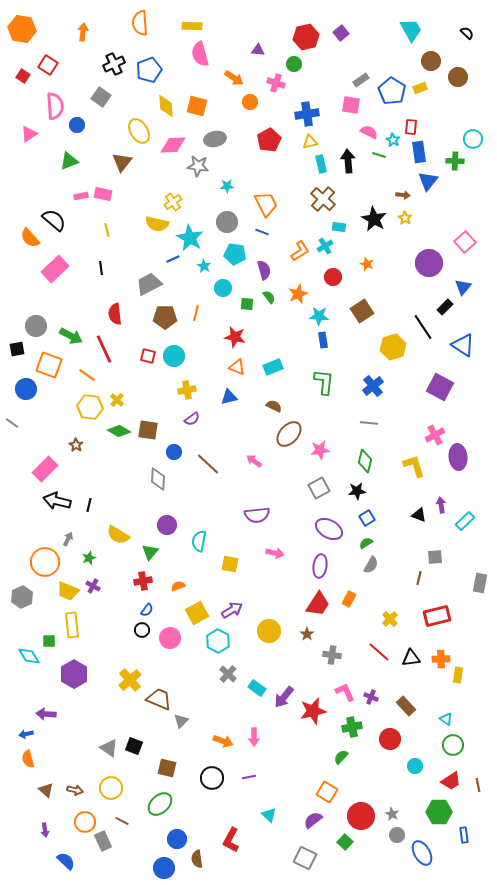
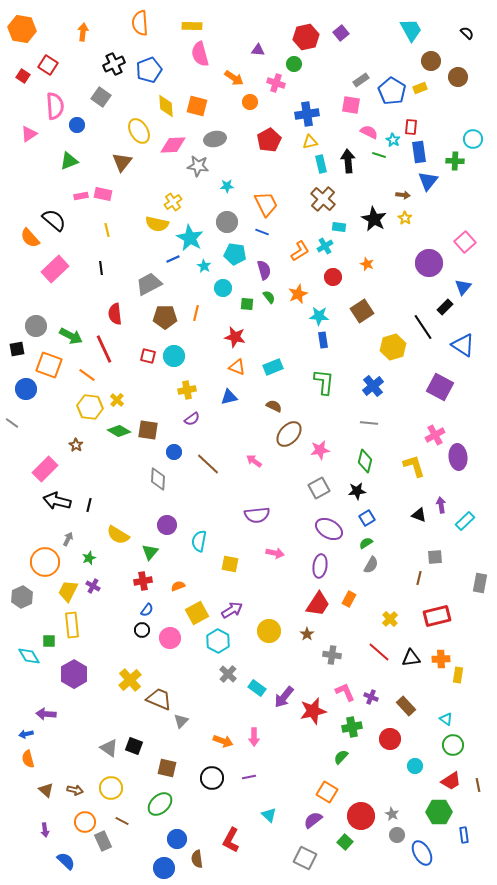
yellow trapezoid at (68, 591): rotated 95 degrees clockwise
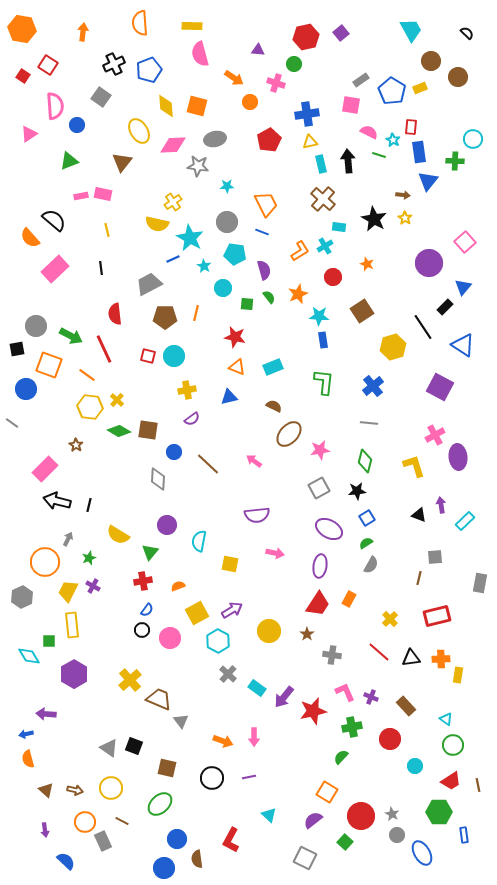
gray triangle at (181, 721): rotated 21 degrees counterclockwise
